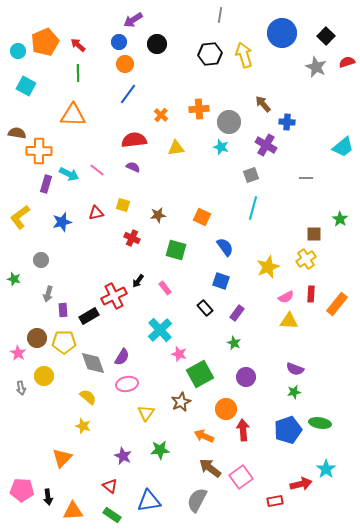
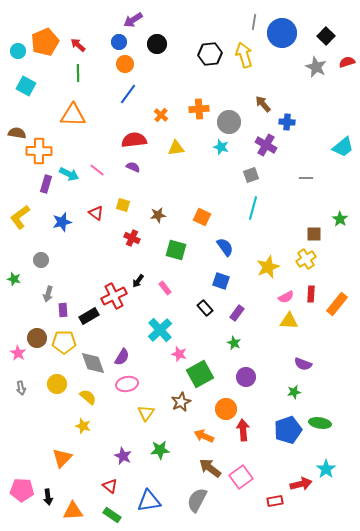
gray line at (220, 15): moved 34 px right, 7 px down
red triangle at (96, 213): rotated 49 degrees clockwise
purple semicircle at (295, 369): moved 8 px right, 5 px up
yellow circle at (44, 376): moved 13 px right, 8 px down
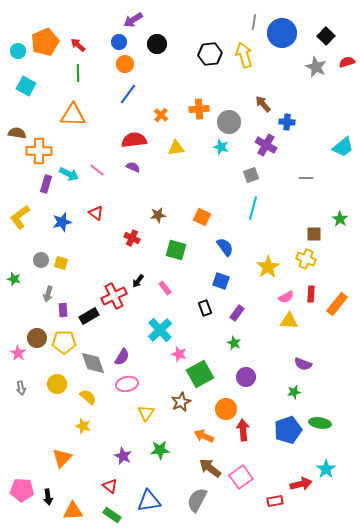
yellow square at (123, 205): moved 62 px left, 58 px down
yellow cross at (306, 259): rotated 36 degrees counterclockwise
yellow star at (268, 267): rotated 10 degrees counterclockwise
black rectangle at (205, 308): rotated 21 degrees clockwise
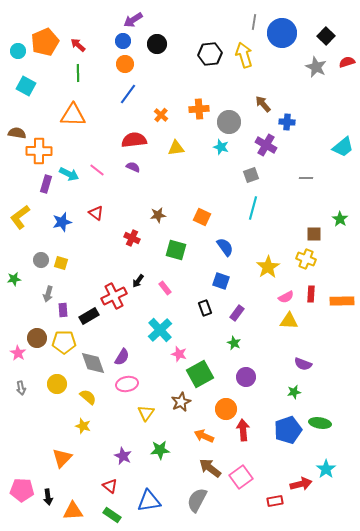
blue circle at (119, 42): moved 4 px right, 1 px up
green star at (14, 279): rotated 24 degrees counterclockwise
orange rectangle at (337, 304): moved 5 px right, 3 px up; rotated 50 degrees clockwise
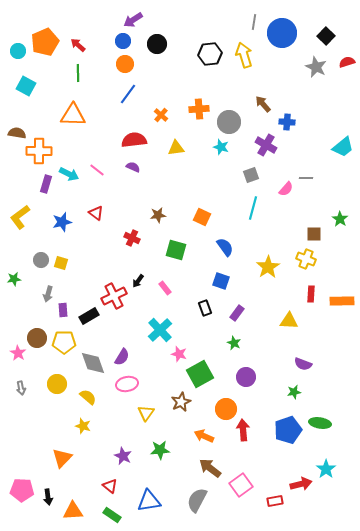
pink semicircle at (286, 297): moved 108 px up; rotated 21 degrees counterclockwise
pink square at (241, 477): moved 8 px down
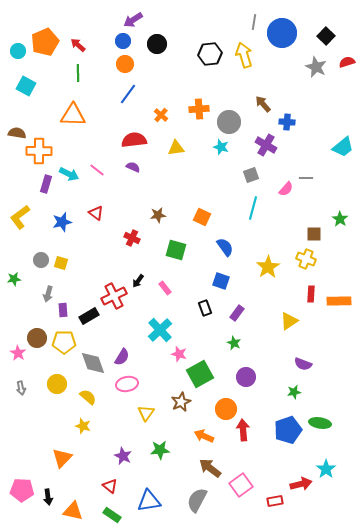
orange rectangle at (342, 301): moved 3 px left
yellow triangle at (289, 321): rotated 36 degrees counterclockwise
orange triangle at (73, 511): rotated 15 degrees clockwise
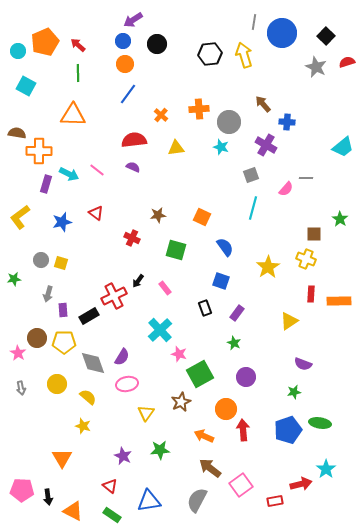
orange triangle at (62, 458): rotated 15 degrees counterclockwise
orange triangle at (73, 511): rotated 15 degrees clockwise
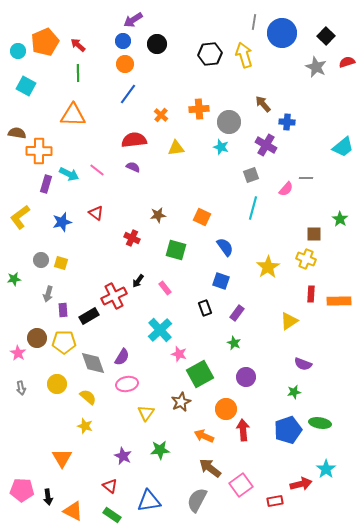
yellow star at (83, 426): moved 2 px right
